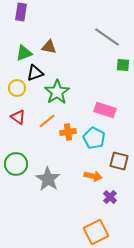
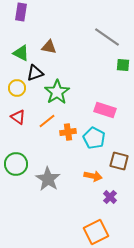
green triangle: moved 3 px left; rotated 48 degrees clockwise
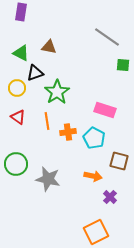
orange line: rotated 60 degrees counterclockwise
gray star: rotated 20 degrees counterclockwise
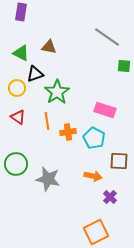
green square: moved 1 px right, 1 px down
black triangle: moved 1 px down
brown square: rotated 12 degrees counterclockwise
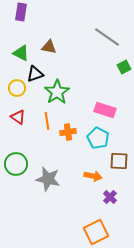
green square: moved 1 px down; rotated 32 degrees counterclockwise
cyan pentagon: moved 4 px right
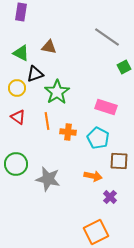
pink rectangle: moved 1 px right, 3 px up
orange cross: rotated 14 degrees clockwise
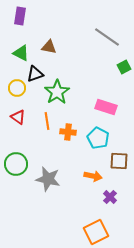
purple rectangle: moved 1 px left, 4 px down
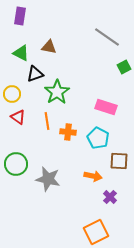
yellow circle: moved 5 px left, 6 px down
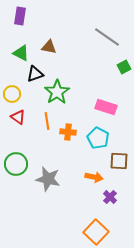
orange arrow: moved 1 px right, 1 px down
orange square: rotated 20 degrees counterclockwise
